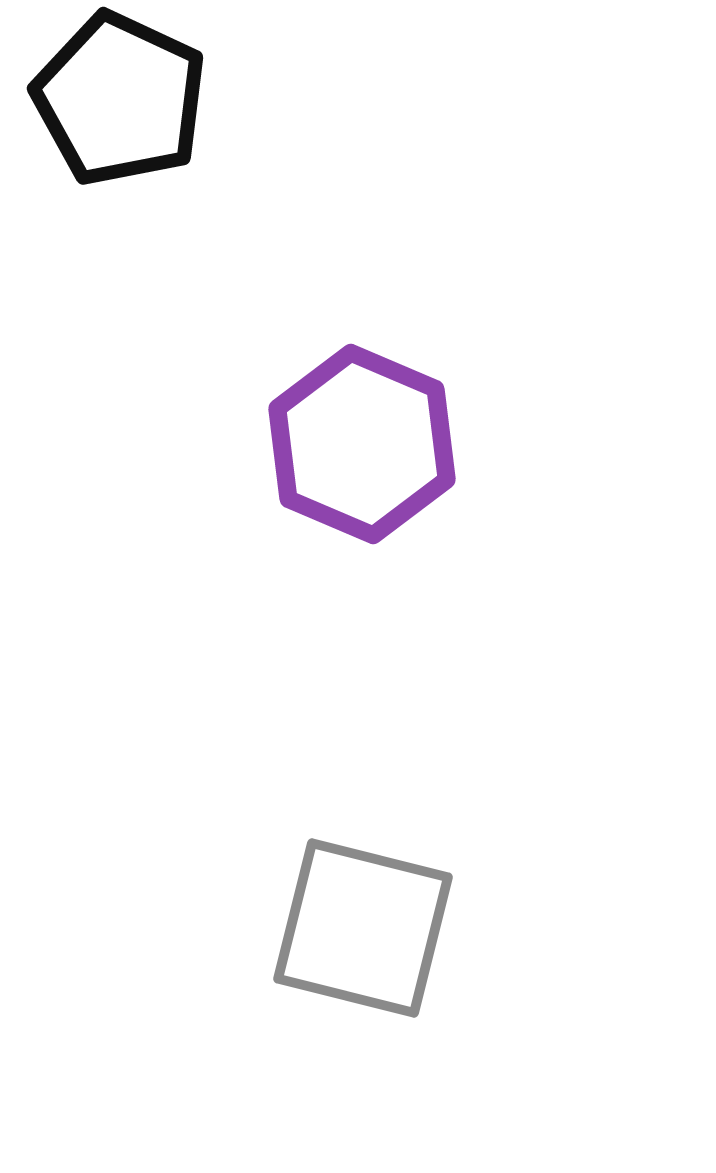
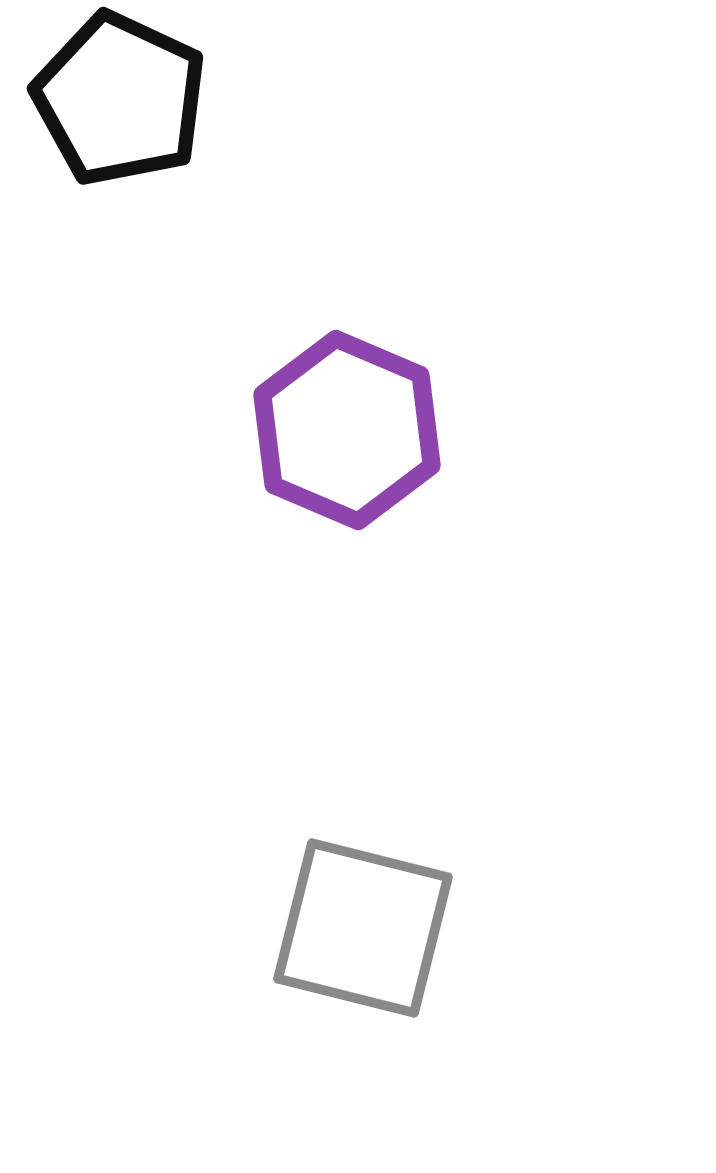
purple hexagon: moved 15 px left, 14 px up
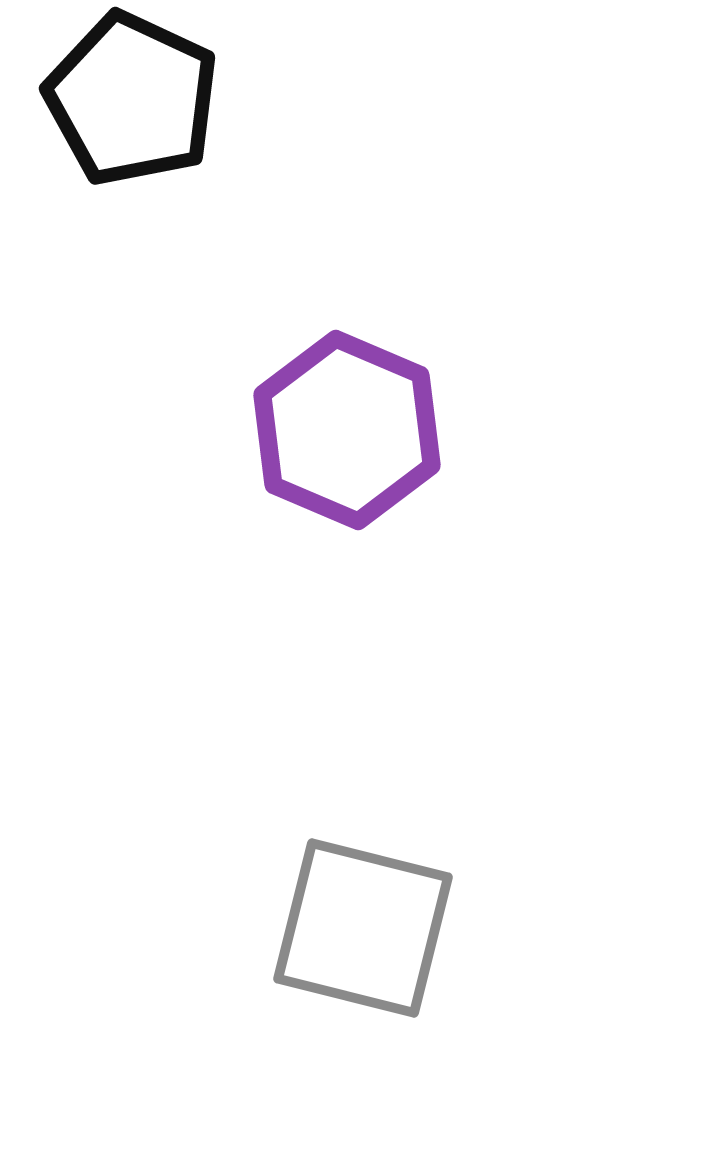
black pentagon: moved 12 px right
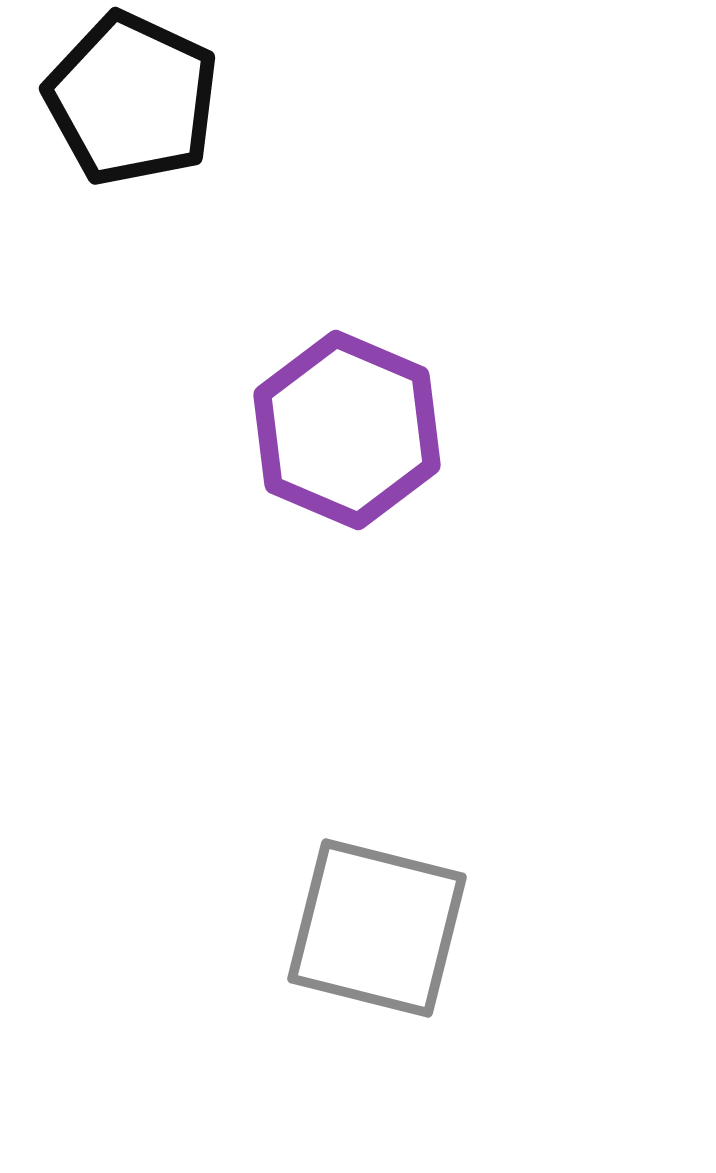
gray square: moved 14 px right
